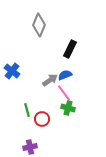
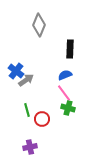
black rectangle: rotated 24 degrees counterclockwise
blue cross: moved 4 px right
gray arrow: moved 24 px left
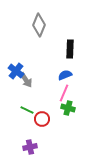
gray arrow: rotated 91 degrees clockwise
pink line: rotated 60 degrees clockwise
green line: rotated 48 degrees counterclockwise
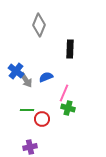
blue semicircle: moved 19 px left, 2 px down
green line: rotated 24 degrees counterclockwise
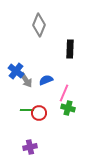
blue semicircle: moved 3 px down
red circle: moved 3 px left, 6 px up
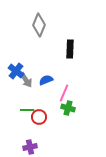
red circle: moved 4 px down
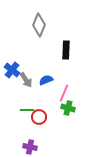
black rectangle: moved 4 px left, 1 px down
blue cross: moved 4 px left, 1 px up
purple cross: rotated 24 degrees clockwise
